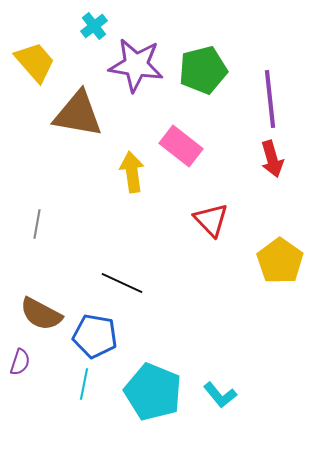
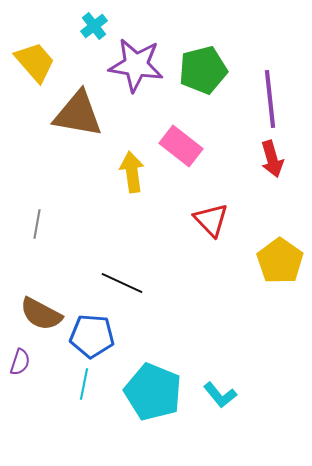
blue pentagon: moved 3 px left; rotated 6 degrees counterclockwise
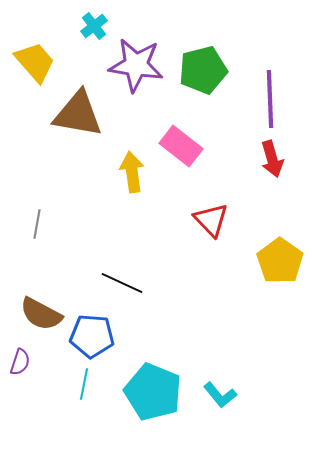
purple line: rotated 4 degrees clockwise
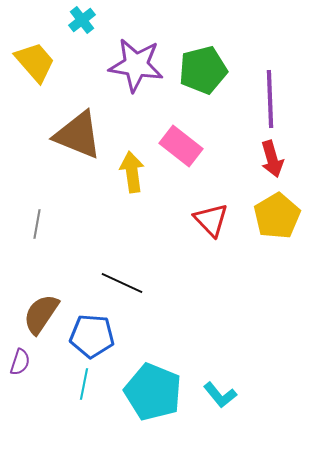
cyan cross: moved 12 px left, 6 px up
brown triangle: moved 21 px down; rotated 12 degrees clockwise
yellow pentagon: moved 3 px left, 45 px up; rotated 6 degrees clockwise
brown semicircle: rotated 96 degrees clockwise
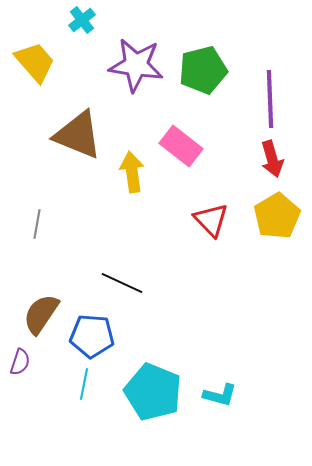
cyan L-shape: rotated 36 degrees counterclockwise
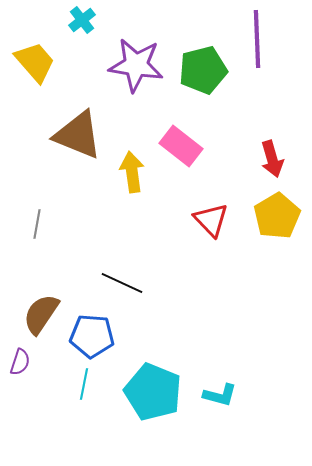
purple line: moved 13 px left, 60 px up
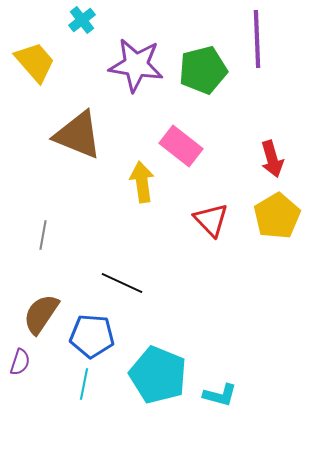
yellow arrow: moved 10 px right, 10 px down
gray line: moved 6 px right, 11 px down
cyan pentagon: moved 5 px right, 17 px up
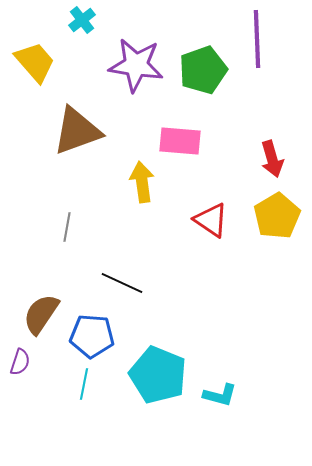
green pentagon: rotated 6 degrees counterclockwise
brown triangle: moved 1 px left, 4 px up; rotated 42 degrees counterclockwise
pink rectangle: moved 1 px left, 5 px up; rotated 33 degrees counterclockwise
red triangle: rotated 12 degrees counterclockwise
gray line: moved 24 px right, 8 px up
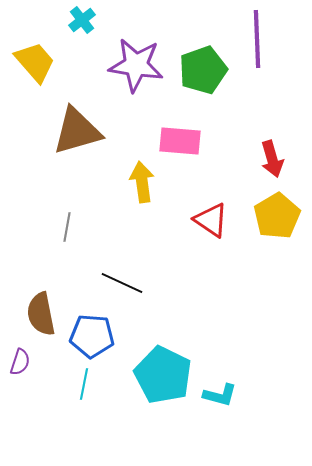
brown triangle: rotated 4 degrees clockwise
brown semicircle: rotated 45 degrees counterclockwise
cyan pentagon: moved 5 px right; rotated 4 degrees clockwise
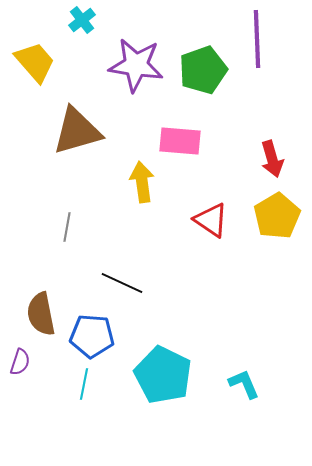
cyan L-shape: moved 24 px right, 11 px up; rotated 128 degrees counterclockwise
